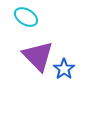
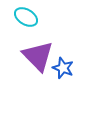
blue star: moved 1 px left, 1 px up; rotated 15 degrees counterclockwise
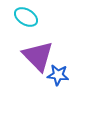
blue star: moved 5 px left, 7 px down; rotated 15 degrees counterclockwise
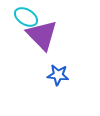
purple triangle: moved 4 px right, 21 px up
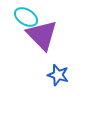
blue star: rotated 10 degrees clockwise
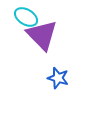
blue star: moved 3 px down
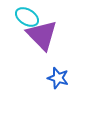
cyan ellipse: moved 1 px right
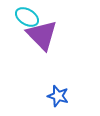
blue star: moved 18 px down
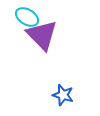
blue star: moved 5 px right, 1 px up
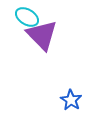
blue star: moved 8 px right, 5 px down; rotated 15 degrees clockwise
